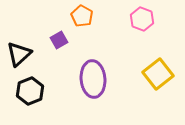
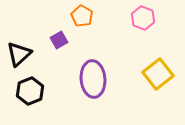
pink hexagon: moved 1 px right, 1 px up
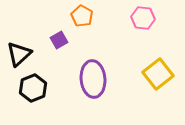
pink hexagon: rotated 15 degrees counterclockwise
black hexagon: moved 3 px right, 3 px up
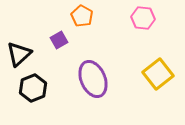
purple ellipse: rotated 18 degrees counterclockwise
